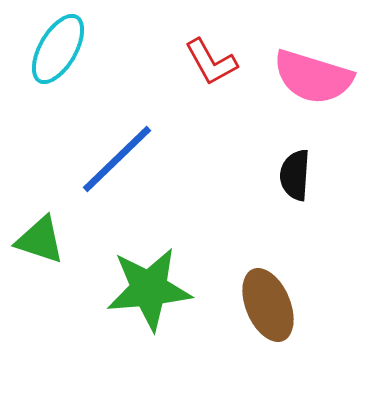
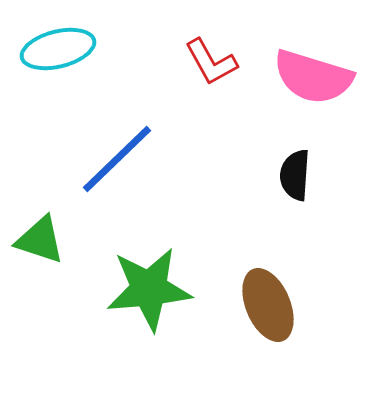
cyan ellipse: rotated 46 degrees clockwise
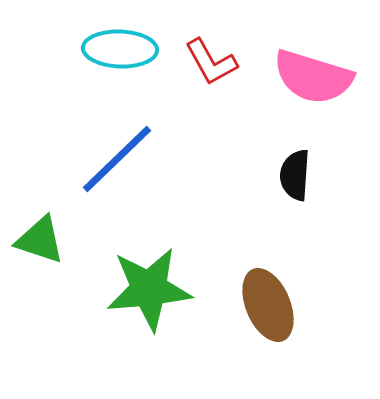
cyan ellipse: moved 62 px right; rotated 16 degrees clockwise
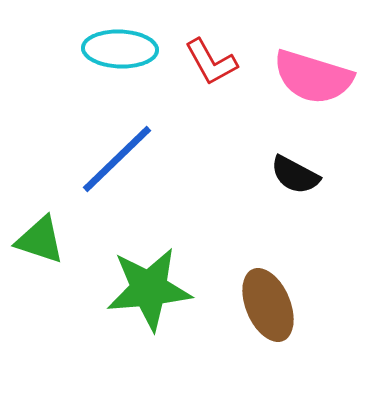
black semicircle: rotated 66 degrees counterclockwise
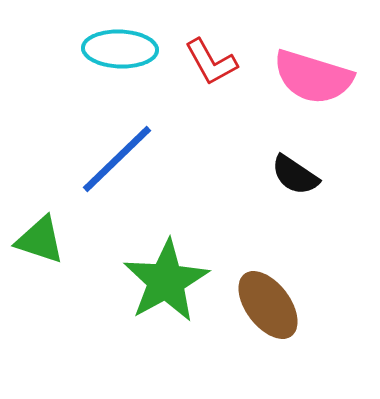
black semicircle: rotated 6 degrees clockwise
green star: moved 17 px right, 8 px up; rotated 24 degrees counterclockwise
brown ellipse: rotated 14 degrees counterclockwise
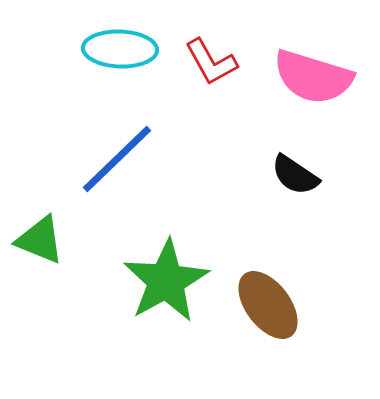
green triangle: rotated 4 degrees clockwise
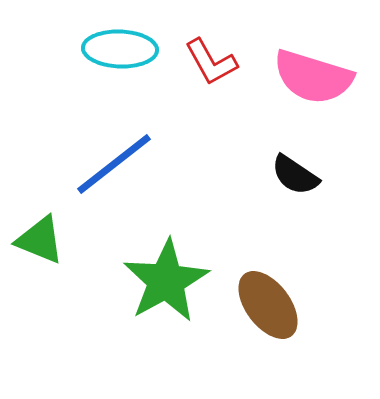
blue line: moved 3 px left, 5 px down; rotated 6 degrees clockwise
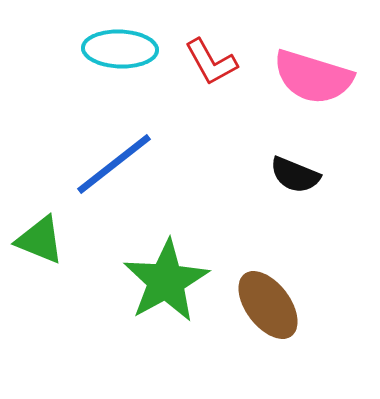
black semicircle: rotated 12 degrees counterclockwise
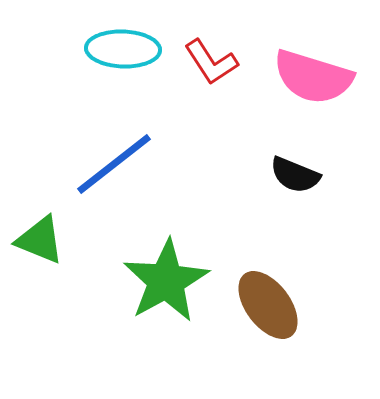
cyan ellipse: moved 3 px right
red L-shape: rotated 4 degrees counterclockwise
